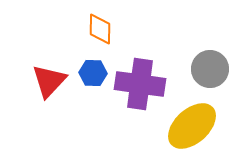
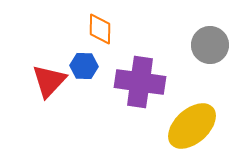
gray circle: moved 24 px up
blue hexagon: moved 9 px left, 7 px up
purple cross: moved 2 px up
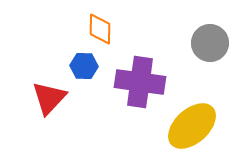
gray circle: moved 2 px up
red triangle: moved 17 px down
